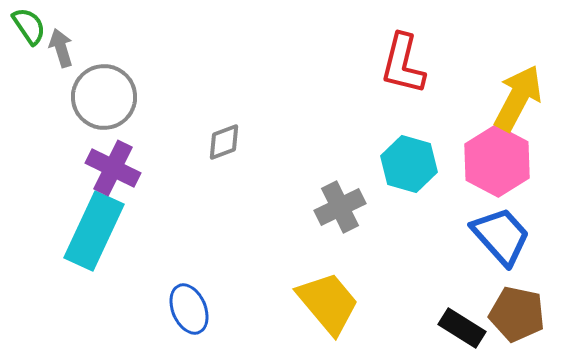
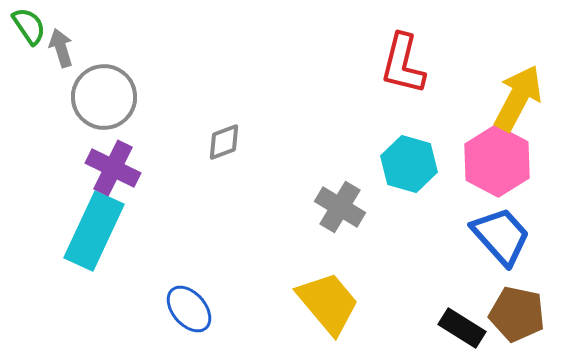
gray cross: rotated 33 degrees counterclockwise
blue ellipse: rotated 18 degrees counterclockwise
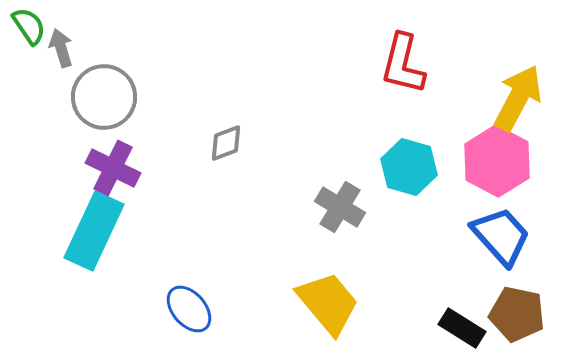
gray diamond: moved 2 px right, 1 px down
cyan hexagon: moved 3 px down
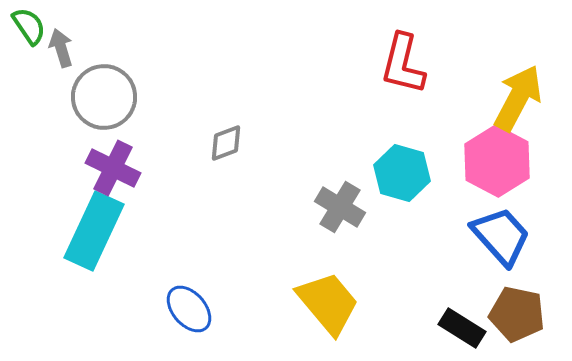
cyan hexagon: moved 7 px left, 6 px down
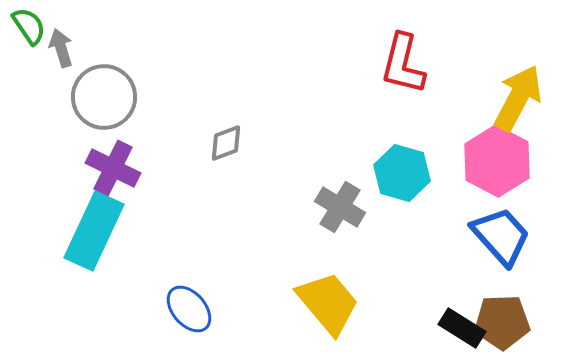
brown pentagon: moved 15 px left, 8 px down; rotated 14 degrees counterclockwise
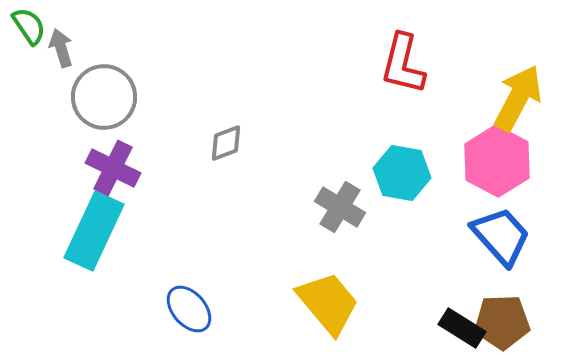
cyan hexagon: rotated 6 degrees counterclockwise
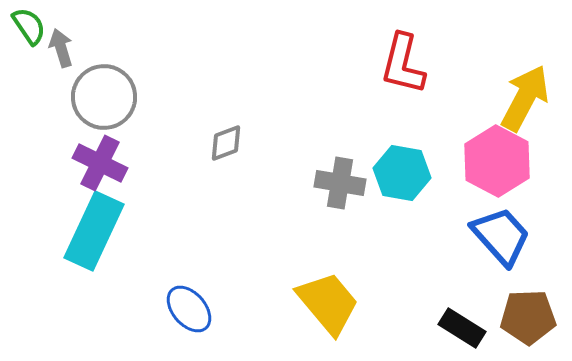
yellow arrow: moved 7 px right
purple cross: moved 13 px left, 5 px up
gray cross: moved 24 px up; rotated 21 degrees counterclockwise
brown pentagon: moved 26 px right, 5 px up
